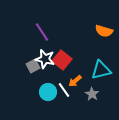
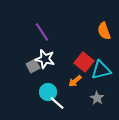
orange semicircle: rotated 54 degrees clockwise
red square: moved 22 px right, 2 px down
white line: moved 7 px left, 13 px down; rotated 14 degrees counterclockwise
gray star: moved 5 px right, 4 px down
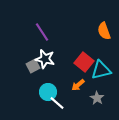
orange arrow: moved 3 px right, 4 px down
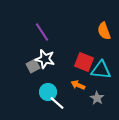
red square: rotated 18 degrees counterclockwise
cyan triangle: rotated 20 degrees clockwise
orange arrow: rotated 64 degrees clockwise
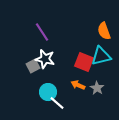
cyan triangle: moved 14 px up; rotated 20 degrees counterclockwise
gray star: moved 10 px up
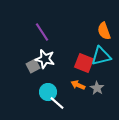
red square: moved 1 px down
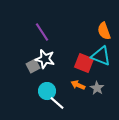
cyan triangle: rotated 35 degrees clockwise
cyan circle: moved 1 px left, 1 px up
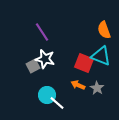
orange semicircle: moved 1 px up
cyan circle: moved 4 px down
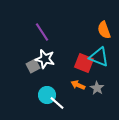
cyan triangle: moved 2 px left, 1 px down
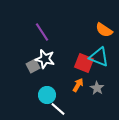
orange semicircle: rotated 36 degrees counterclockwise
orange arrow: rotated 96 degrees clockwise
white line: moved 1 px right, 6 px down
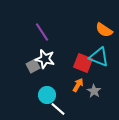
red square: moved 1 px left
gray star: moved 3 px left, 3 px down
